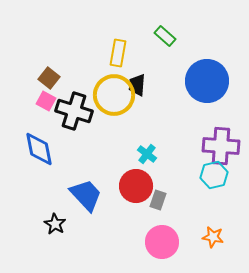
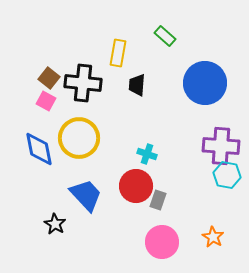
blue circle: moved 2 px left, 2 px down
yellow circle: moved 35 px left, 43 px down
black cross: moved 9 px right, 28 px up; rotated 12 degrees counterclockwise
cyan cross: rotated 18 degrees counterclockwise
cyan hexagon: moved 13 px right; rotated 24 degrees clockwise
orange star: rotated 20 degrees clockwise
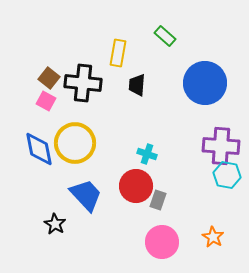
yellow circle: moved 4 px left, 5 px down
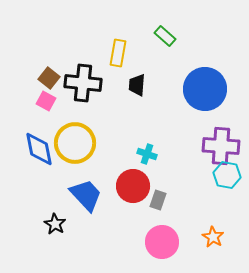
blue circle: moved 6 px down
red circle: moved 3 px left
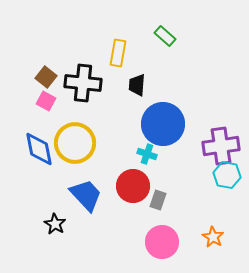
brown square: moved 3 px left, 1 px up
blue circle: moved 42 px left, 35 px down
purple cross: rotated 12 degrees counterclockwise
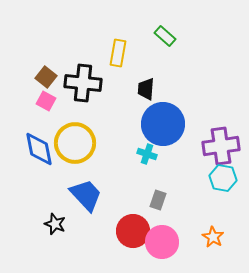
black trapezoid: moved 9 px right, 4 px down
cyan hexagon: moved 4 px left, 3 px down
red circle: moved 45 px down
black star: rotated 10 degrees counterclockwise
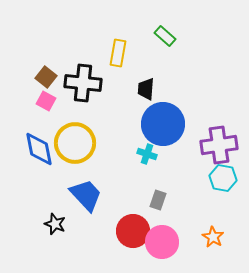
purple cross: moved 2 px left, 1 px up
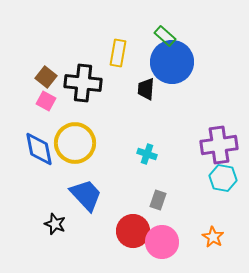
blue circle: moved 9 px right, 62 px up
